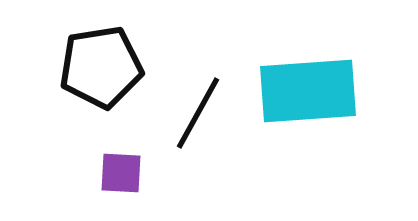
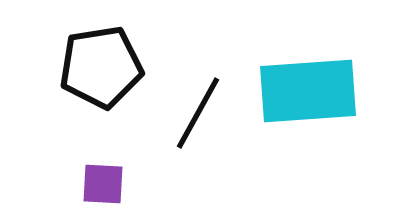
purple square: moved 18 px left, 11 px down
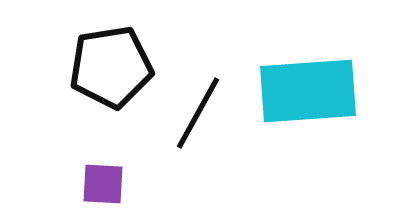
black pentagon: moved 10 px right
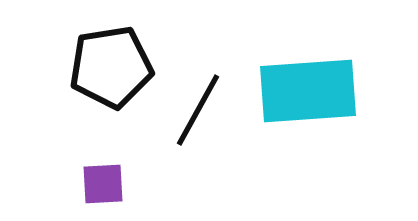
black line: moved 3 px up
purple square: rotated 6 degrees counterclockwise
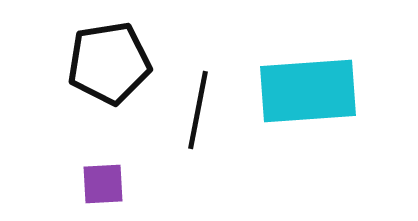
black pentagon: moved 2 px left, 4 px up
black line: rotated 18 degrees counterclockwise
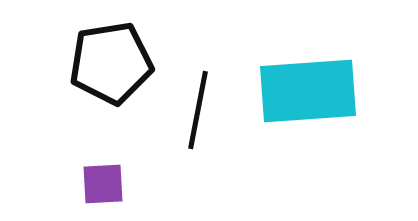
black pentagon: moved 2 px right
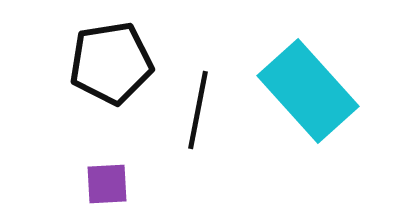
cyan rectangle: rotated 52 degrees clockwise
purple square: moved 4 px right
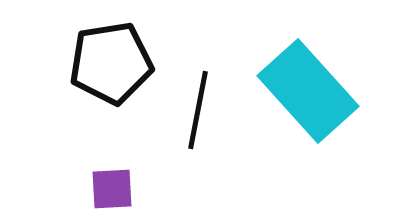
purple square: moved 5 px right, 5 px down
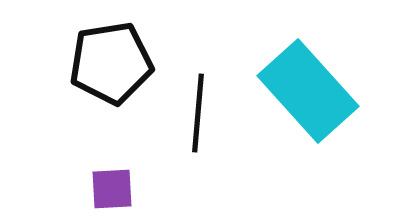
black line: moved 3 px down; rotated 6 degrees counterclockwise
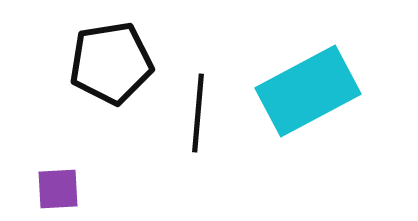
cyan rectangle: rotated 76 degrees counterclockwise
purple square: moved 54 px left
